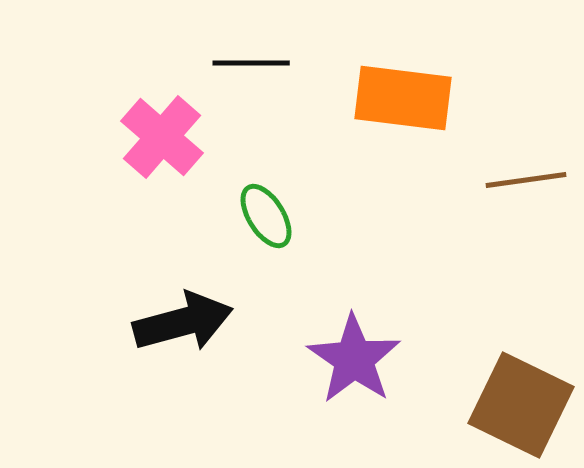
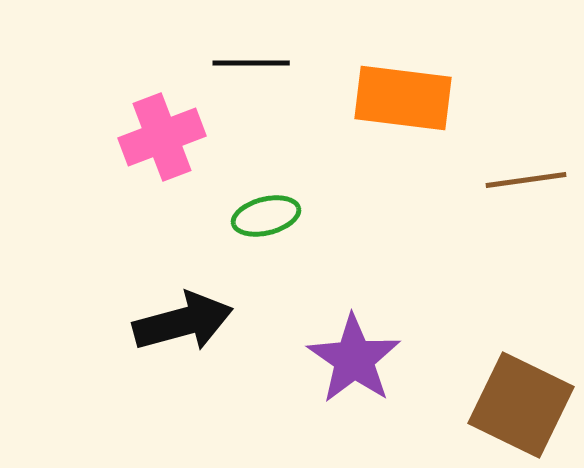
pink cross: rotated 28 degrees clockwise
green ellipse: rotated 72 degrees counterclockwise
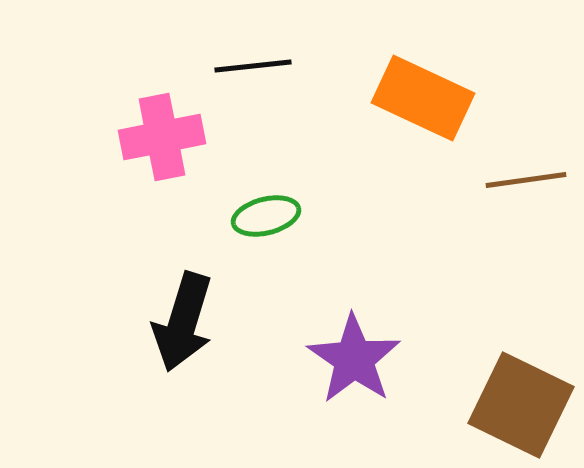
black line: moved 2 px right, 3 px down; rotated 6 degrees counterclockwise
orange rectangle: moved 20 px right; rotated 18 degrees clockwise
pink cross: rotated 10 degrees clockwise
black arrow: rotated 122 degrees clockwise
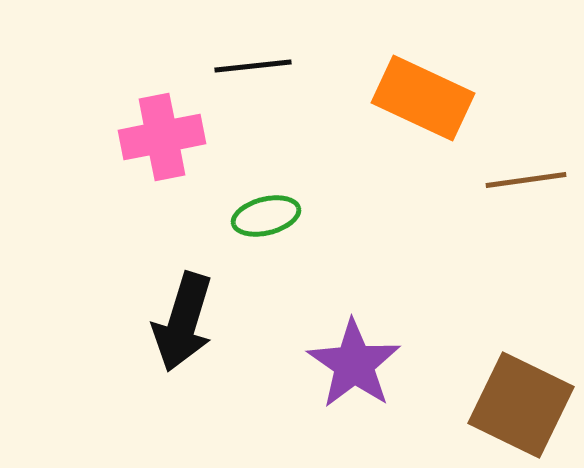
purple star: moved 5 px down
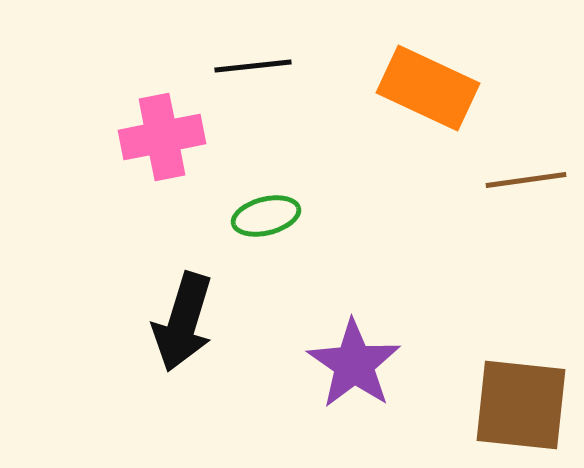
orange rectangle: moved 5 px right, 10 px up
brown square: rotated 20 degrees counterclockwise
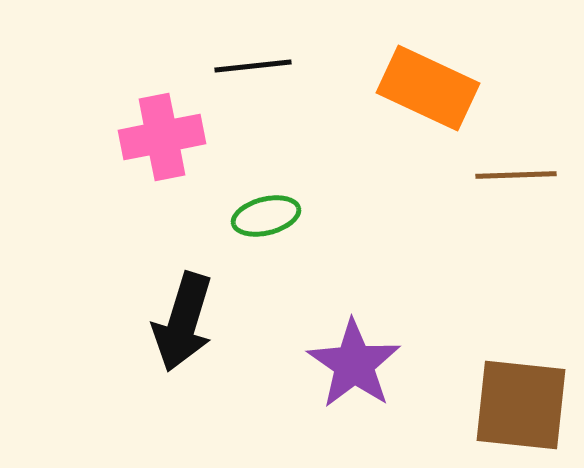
brown line: moved 10 px left, 5 px up; rotated 6 degrees clockwise
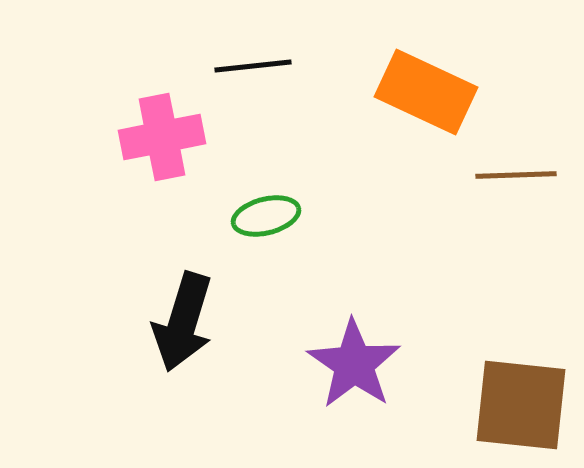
orange rectangle: moved 2 px left, 4 px down
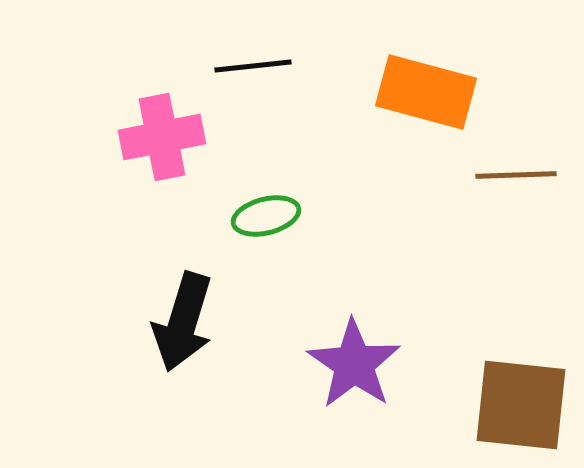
orange rectangle: rotated 10 degrees counterclockwise
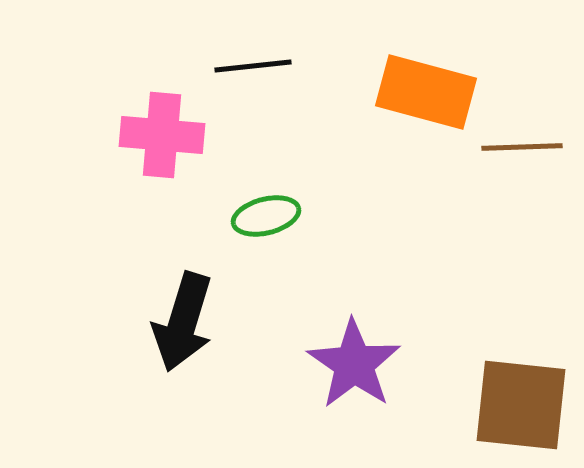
pink cross: moved 2 px up; rotated 16 degrees clockwise
brown line: moved 6 px right, 28 px up
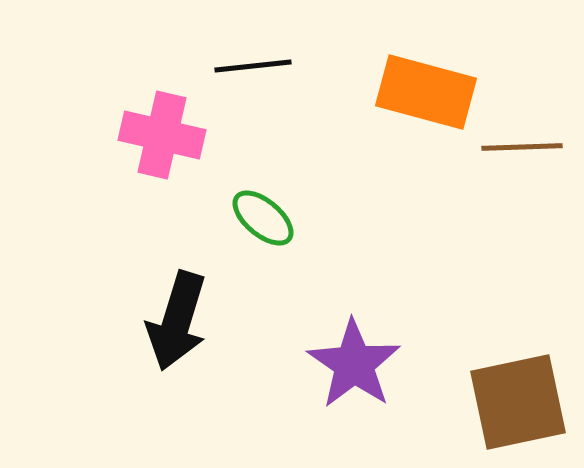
pink cross: rotated 8 degrees clockwise
green ellipse: moved 3 px left, 2 px down; rotated 54 degrees clockwise
black arrow: moved 6 px left, 1 px up
brown square: moved 3 px left, 3 px up; rotated 18 degrees counterclockwise
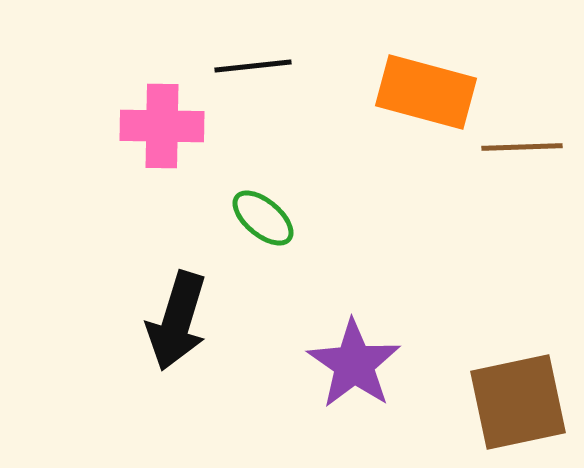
pink cross: moved 9 px up; rotated 12 degrees counterclockwise
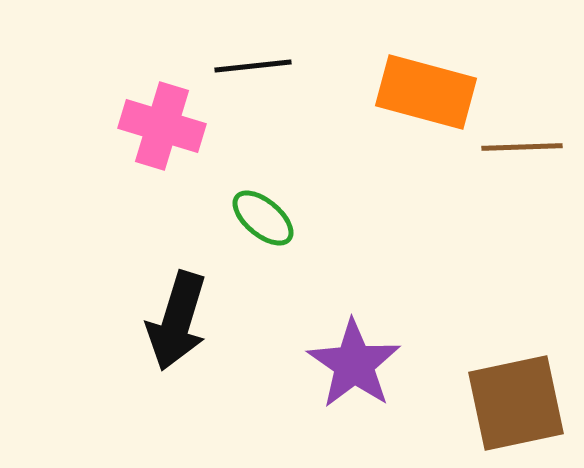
pink cross: rotated 16 degrees clockwise
brown square: moved 2 px left, 1 px down
